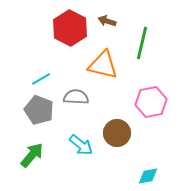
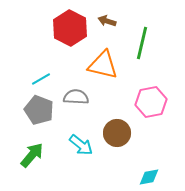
cyan diamond: moved 1 px right, 1 px down
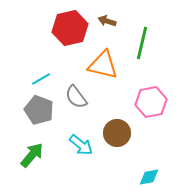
red hexagon: rotated 20 degrees clockwise
gray semicircle: rotated 130 degrees counterclockwise
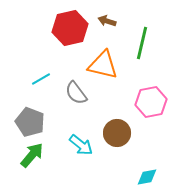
gray semicircle: moved 4 px up
gray pentagon: moved 9 px left, 12 px down
cyan diamond: moved 2 px left
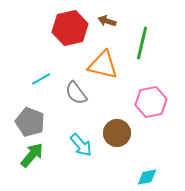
cyan arrow: rotated 10 degrees clockwise
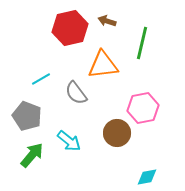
orange triangle: rotated 20 degrees counterclockwise
pink hexagon: moved 8 px left, 6 px down
gray pentagon: moved 3 px left, 6 px up
cyan arrow: moved 12 px left, 4 px up; rotated 10 degrees counterclockwise
